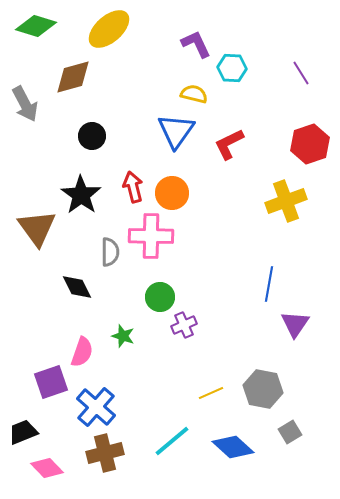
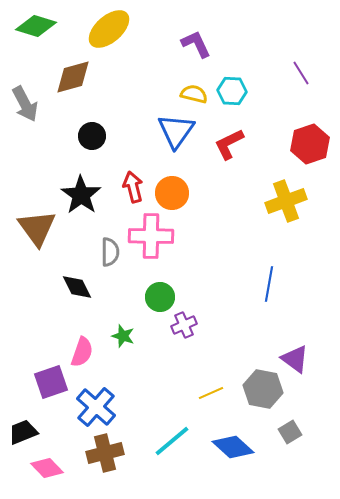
cyan hexagon: moved 23 px down
purple triangle: moved 35 px down; rotated 28 degrees counterclockwise
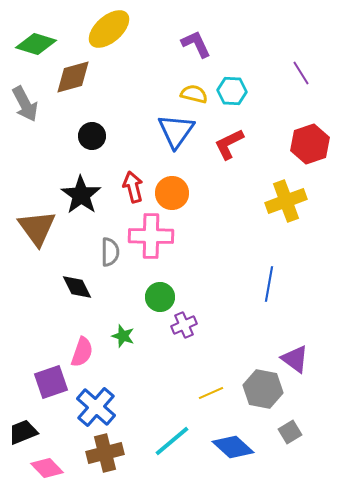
green diamond: moved 18 px down
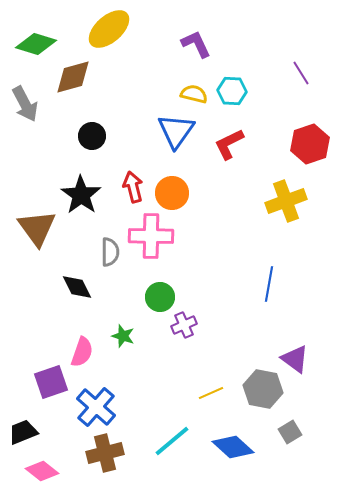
pink diamond: moved 5 px left, 3 px down; rotated 8 degrees counterclockwise
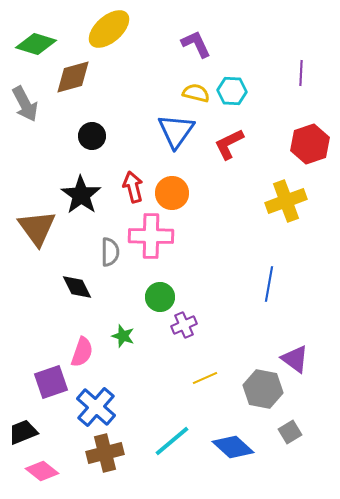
purple line: rotated 35 degrees clockwise
yellow semicircle: moved 2 px right, 1 px up
yellow line: moved 6 px left, 15 px up
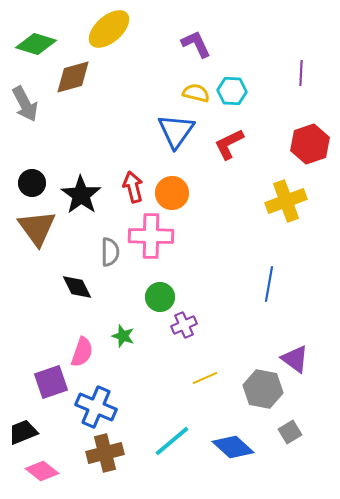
black circle: moved 60 px left, 47 px down
blue cross: rotated 18 degrees counterclockwise
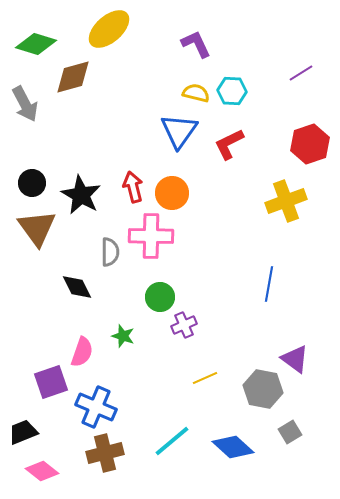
purple line: rotated 55 degrees clockwise
blue triangle: moved 3 px right
black star: rotated 6 degrees counterclockwise
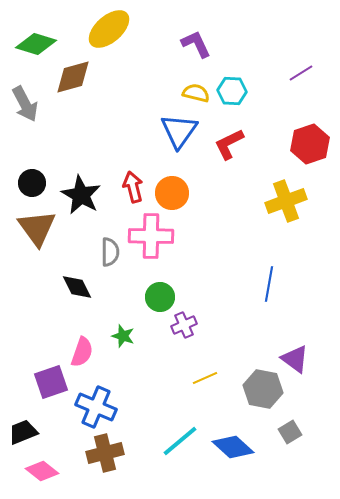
cyan line: moved 8 px right
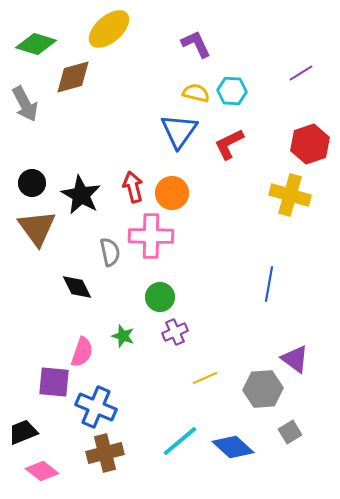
yellow cross: moved 4 px right, 6 px up; rotated 36 degrees clockwise
gray semicircle: rotated 12 degrees counterclockwise
purple cross: moved 9 px left, 7 px down
purple square: moved 3 px right; rotated 24 degrees clockwise
gray hexagon: rotated 15 degrees counterclockwise
